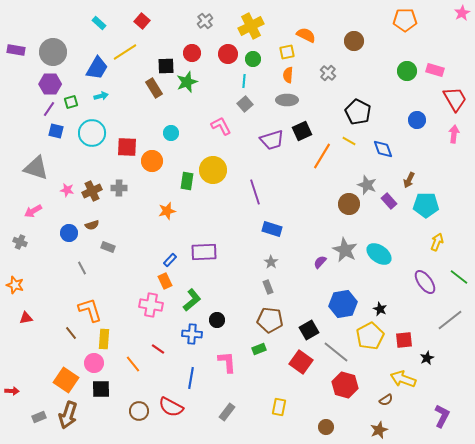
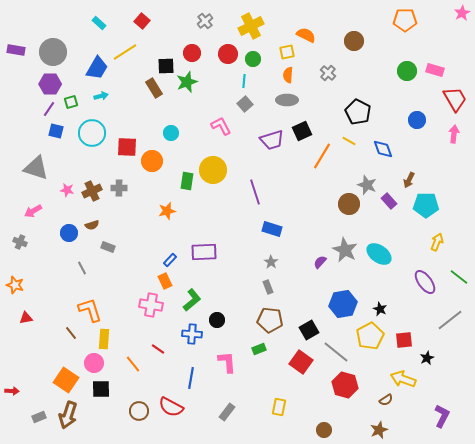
brown circle at (326, 427): moved 2 px left, 3 px down
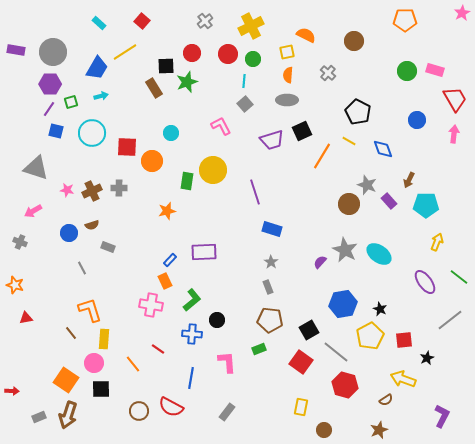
yellow rectangle at (279, 407): moved 22 px right
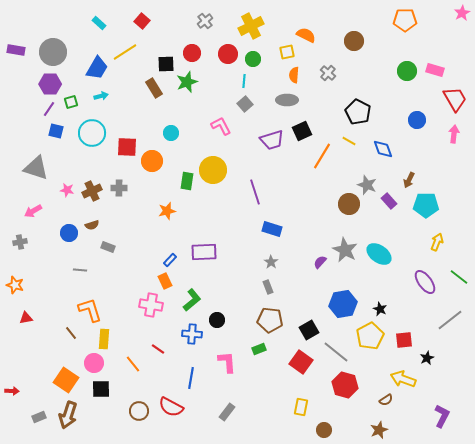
black square at (166, 66): moved 2 px up
orange semicircle at (288, 75): moved 6 px right
gray cross at (20, 242): rotated 32 degrees counterclockwise
gray line at (82, 268): moved 2 px left, 2 px down; rotated 56 degrees counterclockwise
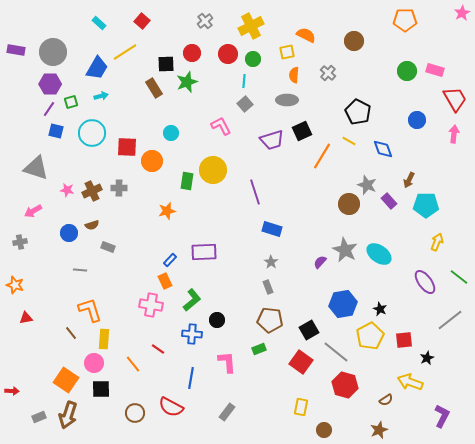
yellow arrow at (403, 379): moved 7 px right, 3 px down
brown circle at (139, 411): moved 4 px left, 2 px down
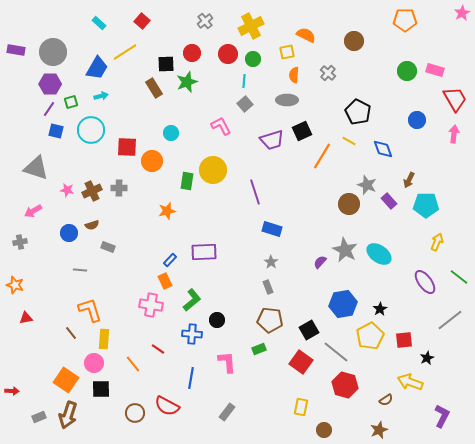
cyan circle at (92, 133): moved 1 px left, 3 px up
black star at (380, 309): rotated 16 degrees clockwise
red semicircle at (171, 407): moved 4 px left, 1 px up
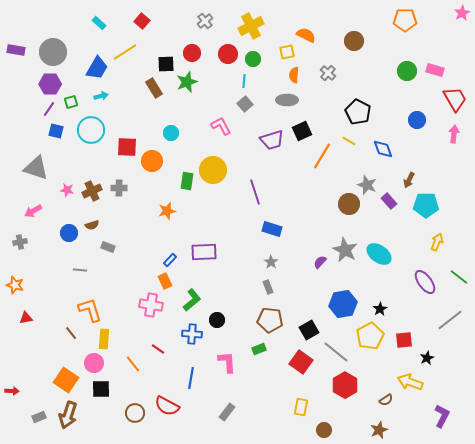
red hexagon at (345, 385): rotated 15 degrees clockwise
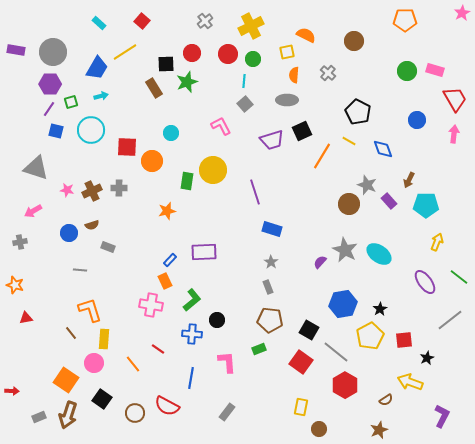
black square at (309, 330): rotated 30 degrees counterclockwise
black square at (101, 389): moved 1 px right, 10 px down; rotated 36 degrees clockwise
brown circle at (324, 430): moved 5 px left, 1 px up
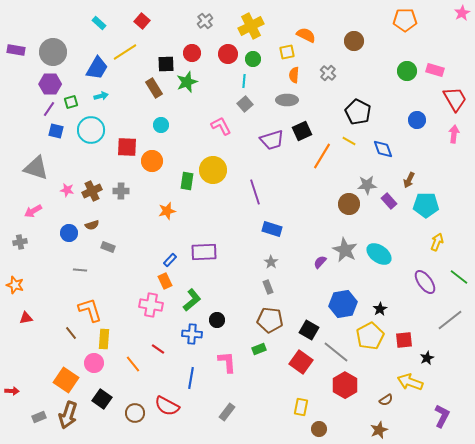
cyan circle at (171, 133): moved 10 px left, 8 px up
gray star at (367, 185): rotated 24 degrees counterclockwise
gray cross at (119, 188): moved 2 px right, 3 px down
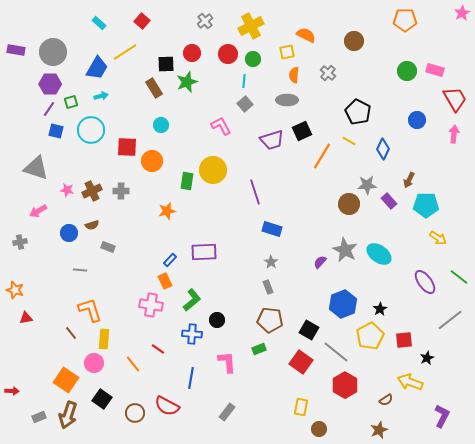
blue diamond at (383, 149): rotated 45 degrees clockwise
pink arrow at (33, 211): moved 5 px right
yellow arrow at (437, 242): moved 1 px right, 4 px up; rotated 102 degrees clockwise
orange star at (15, 285): moved 5 px down
blue hexagon at (343, 304): rotated 12 degrees counterclockwise
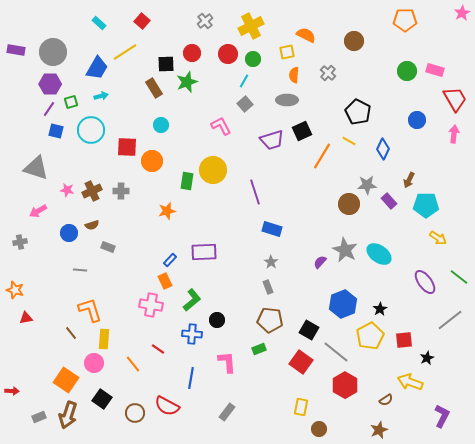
cyan line at (244, 81): rotated 24 degrees clockwise
